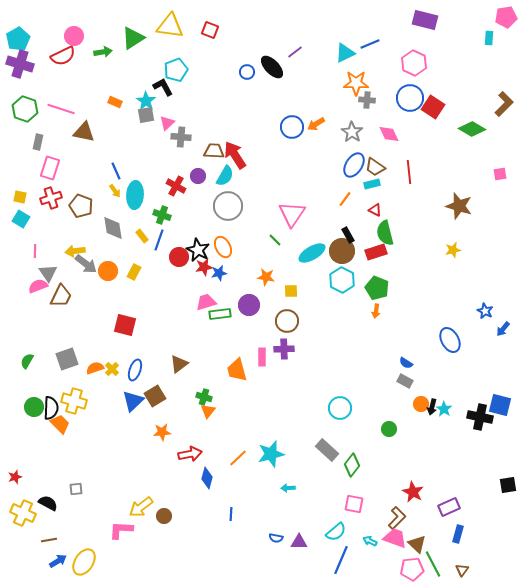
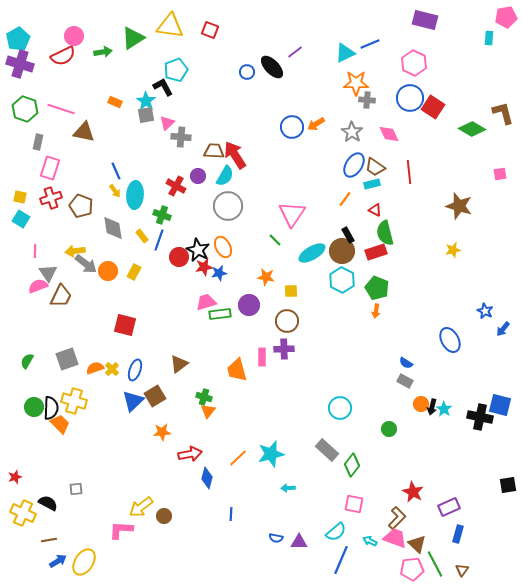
brown L-shape at (504, 104): moved 1 px left, 9 px down; rotated 60 degrees counterclockwise
green line at (433, 564): moved 2 px right
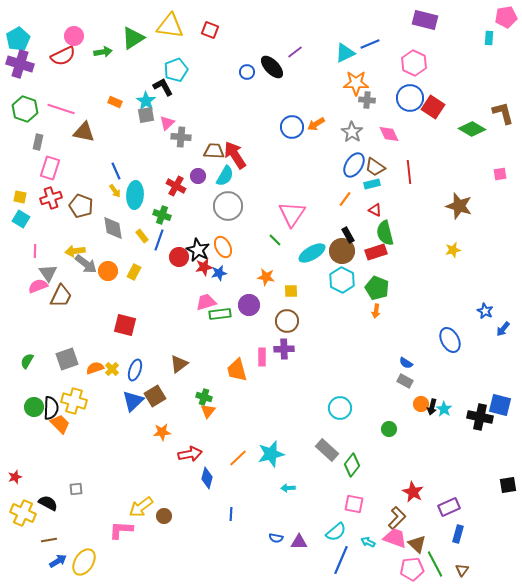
cyan arrow at (370, 541): moved 2 px left, 1 px down
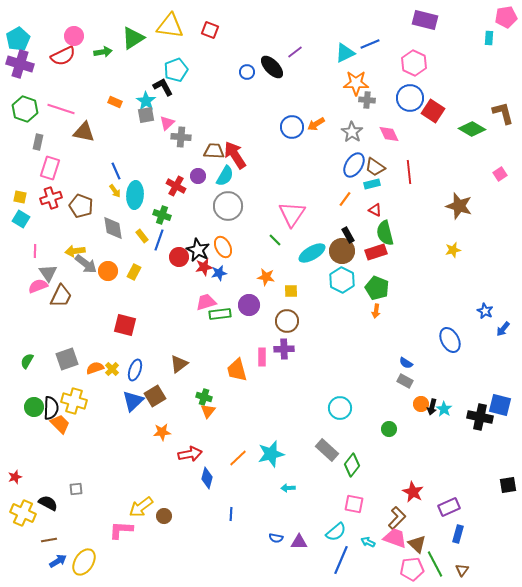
red square at (433, 107): moved 4 px down
pink square at (500, 174): rotated 24 degrees counterclockwise
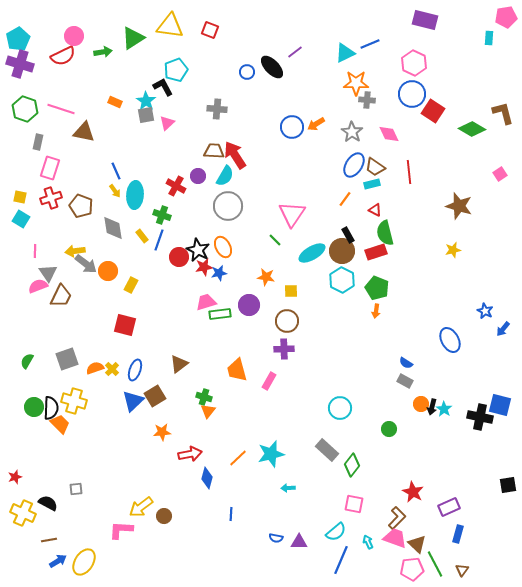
blue circle at (410, 98): moved 2 px right, 4 px up
gray cross at (181, 137): moved 36 px right, 28 px up
yellow rectangle at (134, 272): moved 3 px left, 13 px down
pink rectangle at (262, 357): moved 7 px right, 24 px down; rotated 30 degrees clockwise
cyan arrow at (368, 542): rotated 40 degrees clockwise
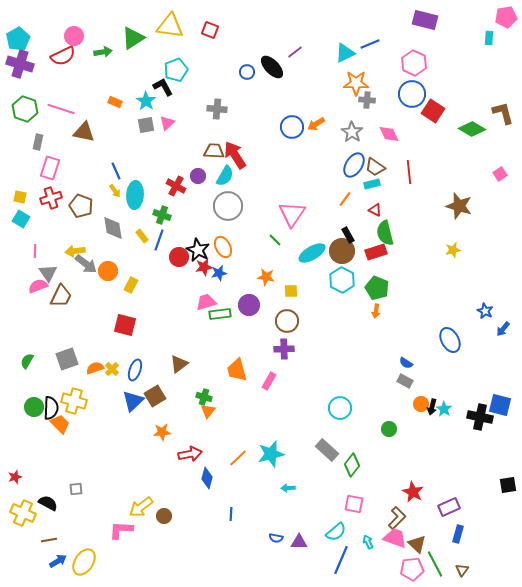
gray square at (146, 115): moved 10 px down
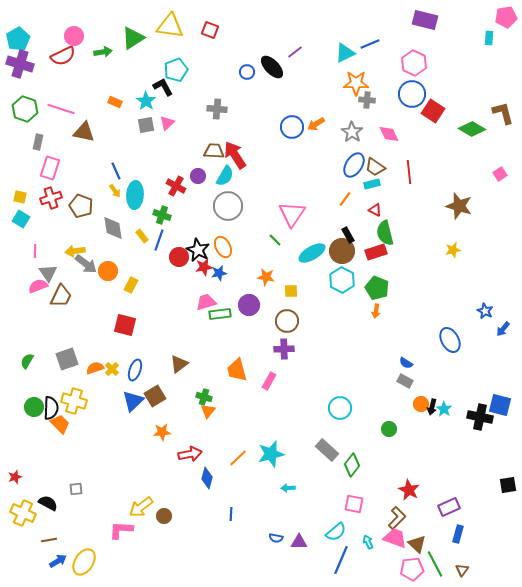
red star at (413, 492): moved 4 px left, 2 px up
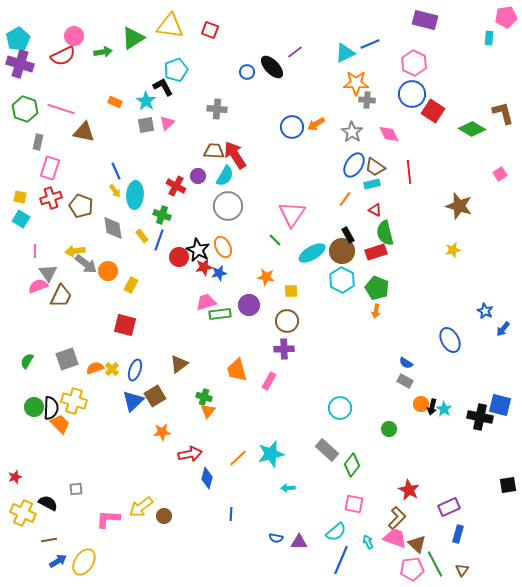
pink L-shape at (121, 530): moved 13 px left, 11 px up
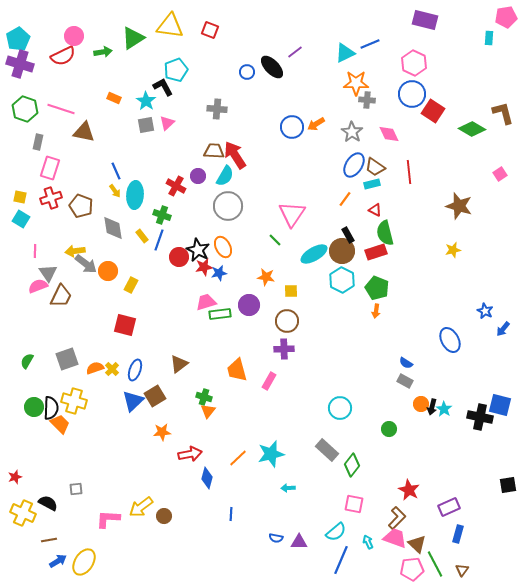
orange rectangle at (115, 102): moved 1 px left, 4 px up
cyan ellipse at (312, 253): moved 2 px right, 1 px down
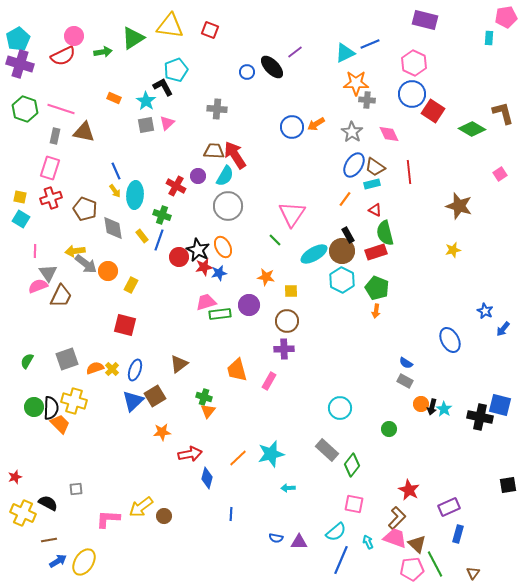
gray rectangle at (38, 142): moved 17 px right, 6 px up
brown pentagon at (81, 206): moved 4 px right, 3 px down
brown triangle at (462, 570): moved 11 px right, 3 px down
